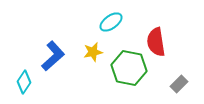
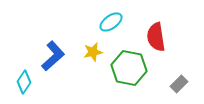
red semicircle: moved 5 px up
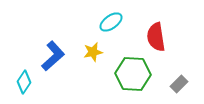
green hexagon: moved 4 px right, 6 px down; rotated 8 degrees counterclockwise
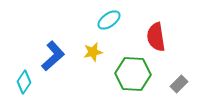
cyan ellipse: moved 2 px left, 2 px up
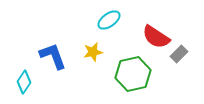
red semicircle: rotated 48 degrees counterclockwise
blue L-shape: rotated 68 degrees counterclockwise
green hexagon: rotated 16 degrees counterclockwise
gray rectangle: moved 30 px up
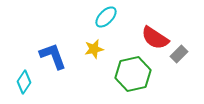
cyan ellipse: moved 3 px left, 3 px up; rotated 10 degrees counterclockwise
red semicircle: moved 1 px left, 1 px down
yellow star: moved 1 px right, 3 px up
